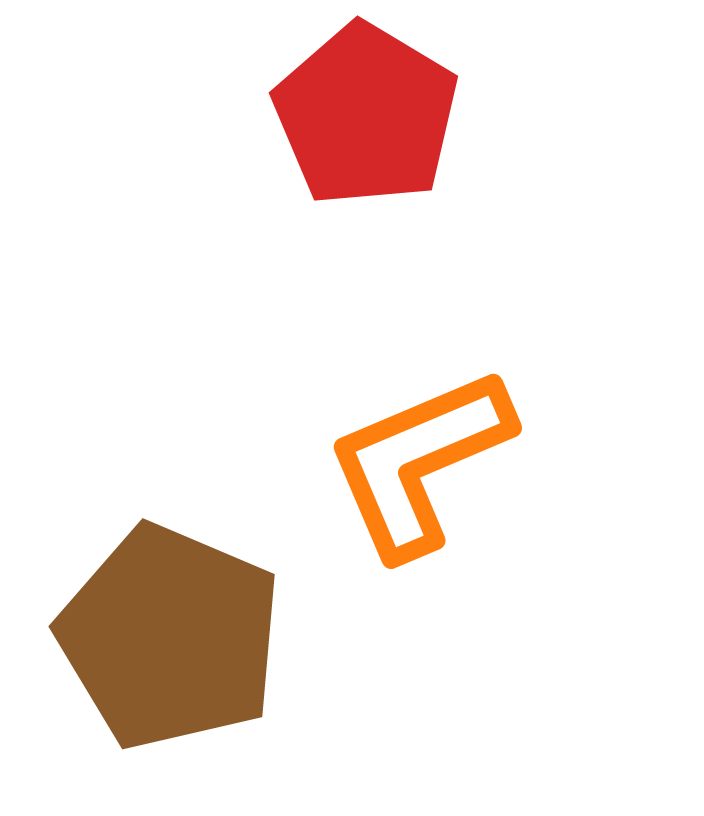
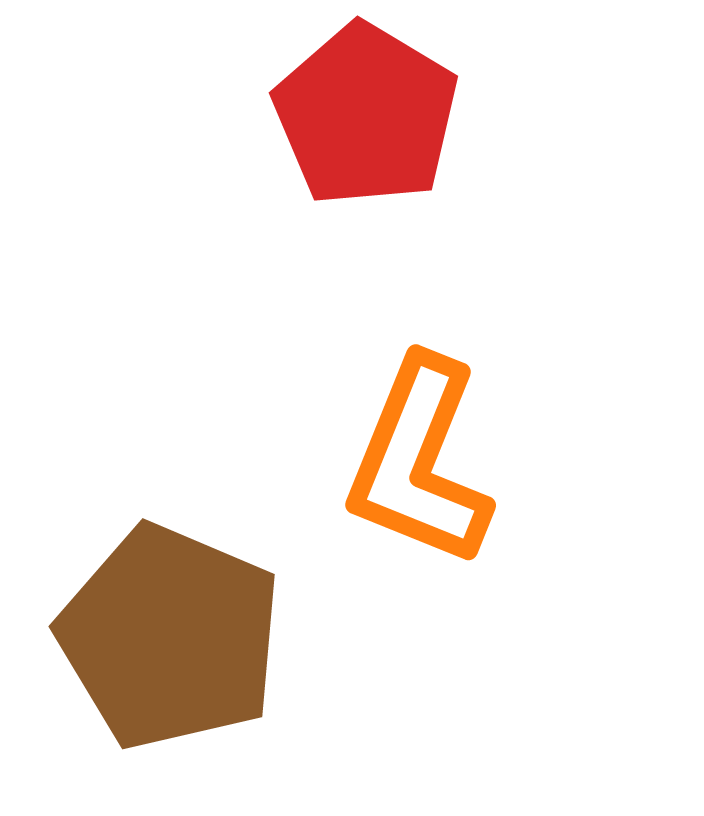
orange L-shape: rotated 45 degrees counterclockwise
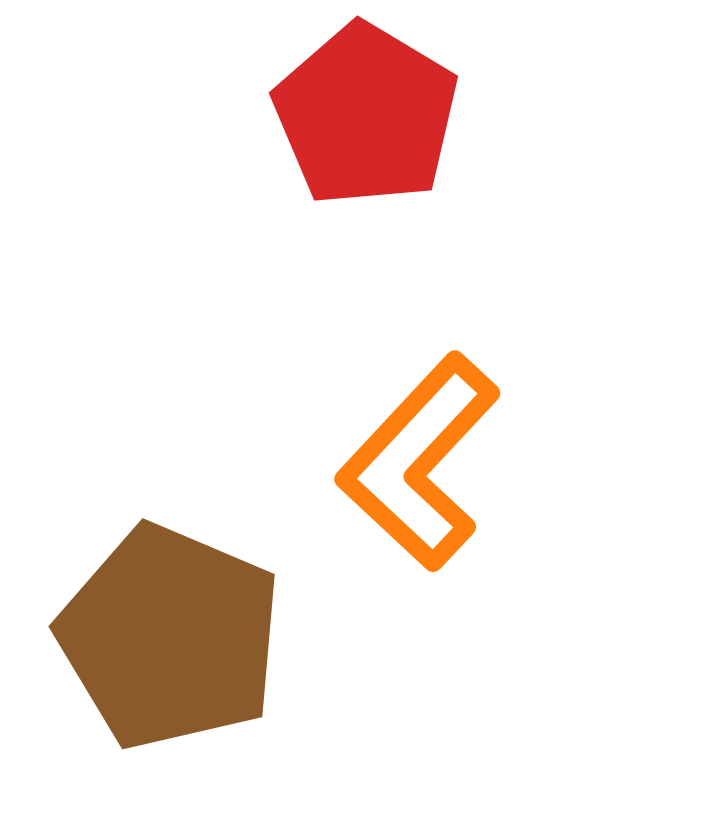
orange L-shape: rotated 21 degrees clockwise
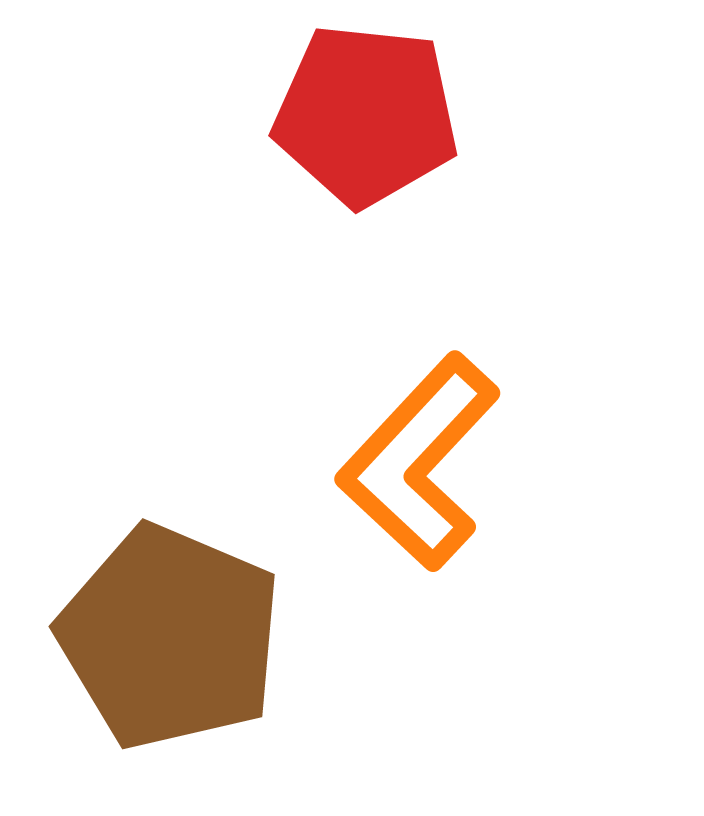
red pentagon: rotated 25 degrees counterclockwise
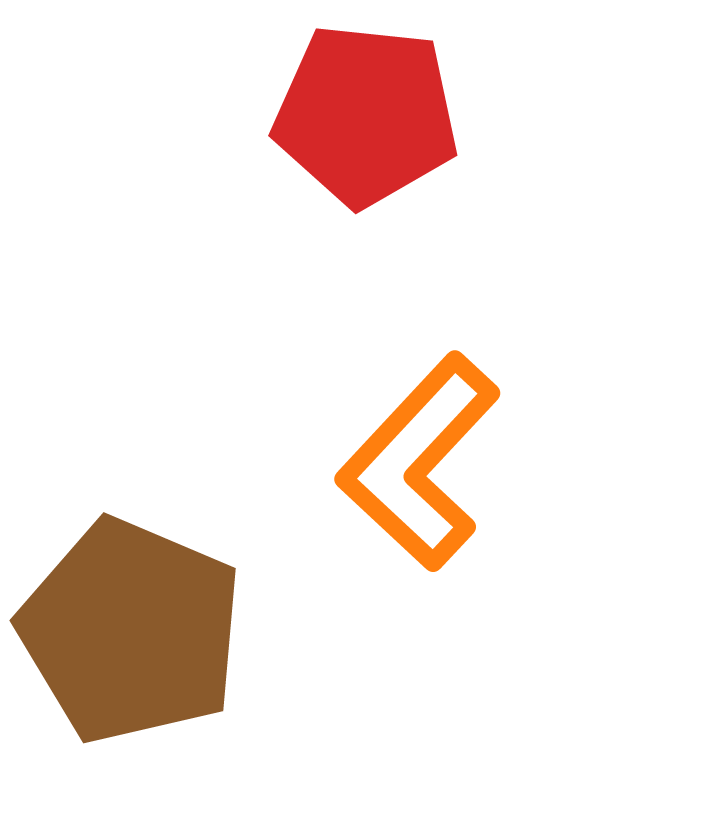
brown pentagon: moved 39 px left, 6 px up
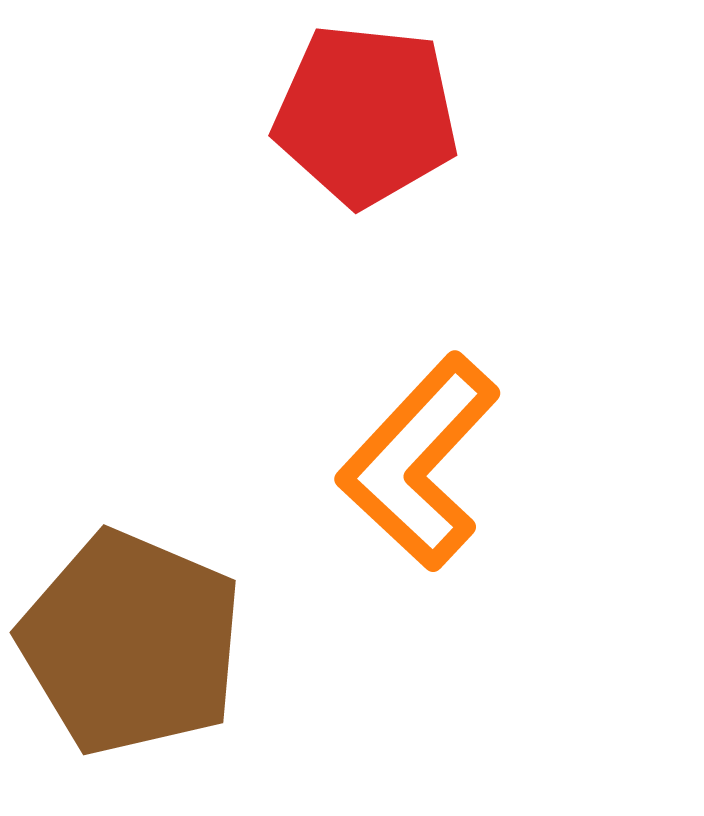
brown pentagon: moved 12 px down
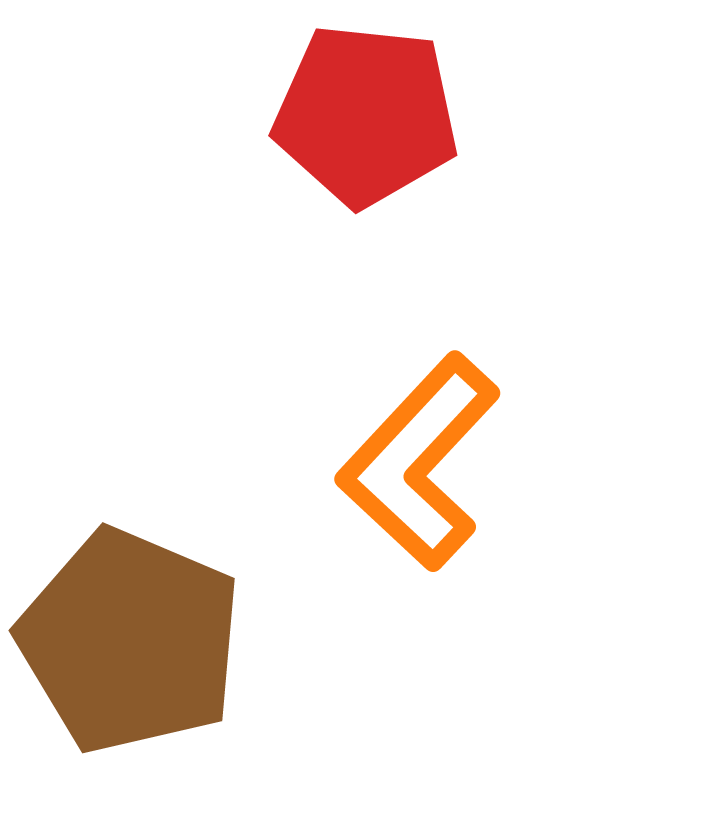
brown pentagon: moved 1 px left, 2 px up
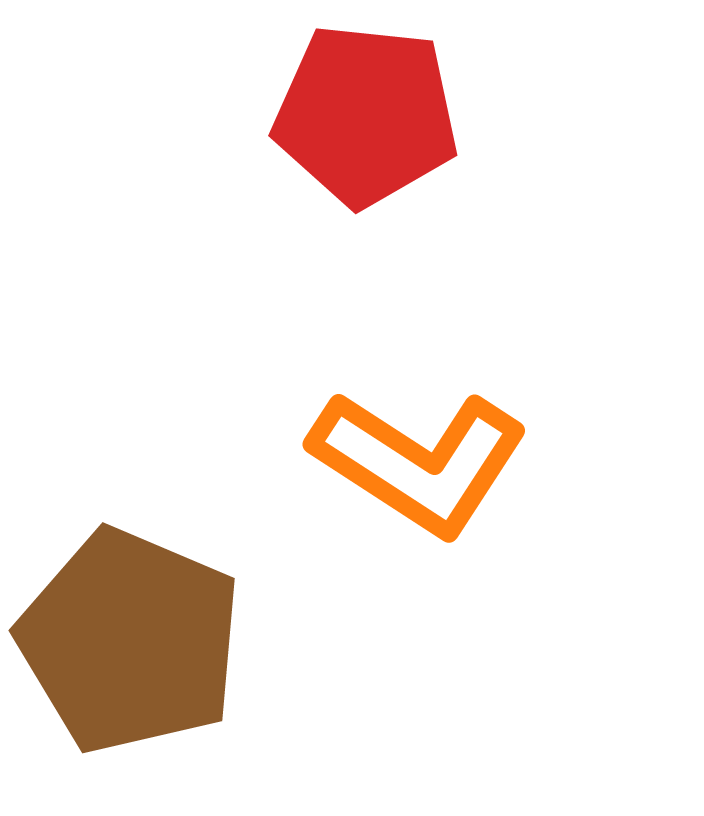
orange L-shape: rotated 100 degrees counterclockwise
